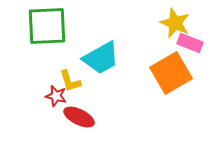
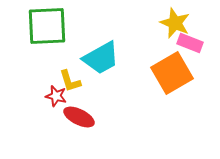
orange square: moved 1 px right
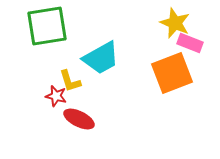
green square: rotated 6 degrees counterclockwise
orange square: rotated 9 degrees clockwise
red ellipse: moved 2 px down
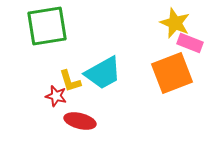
cyan trapezoid: moved 2 px right, 15 px down
red ellipse: moved 1 px right, 2 px down; rotated 12 degrees counterclockwise
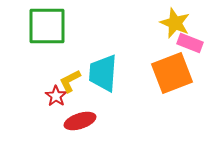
green square: rotated 9 degrees clockwise
cyan trapezoid: rotated 123 degrees clockwise
yellow L-shape: rotated 80 degrees clockwise
red star: rotated 20 degrees clockwise
red ellipse: rotated 32 degrees counterclockwise
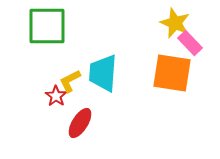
pink rectangle: rotated 25 degrees clockwise
orange square: rotated 30 degrees clockwise
red ellipse: moved 2 px down; rotated 40 degrees counterclockwise
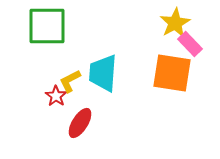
yellow star: rotated 20 degrees clockwise
pink rectangle: moved 1 px down
